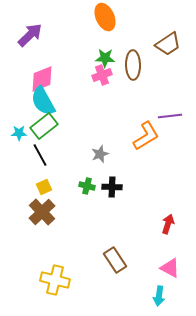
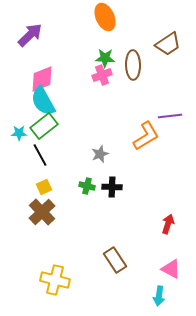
pink triangle: moved 1 px right, 1 px down
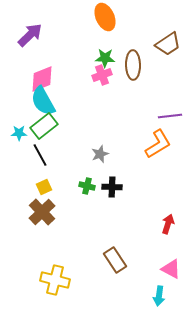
orange L-shape: moved 12 px right, 8 px down
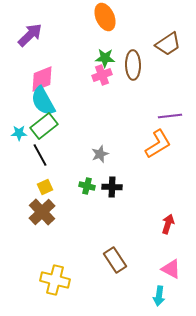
yellow square: moved 1 px right
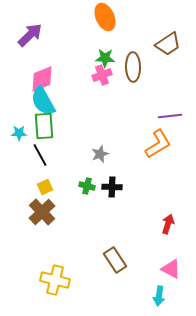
brown ellipse: moved 2 px down
green rectangle: rotated 56 degrees counterclockwise
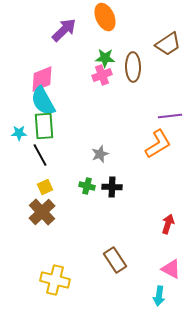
purple arrow: moved 34 px right, 5 px up
